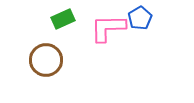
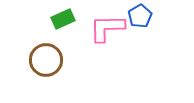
blue pentagon: moved 2 px up
pink L-shape: moved 1 px left
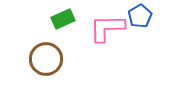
brown circle: moved 1 px up
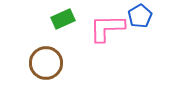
brown circle: moved 4 px down
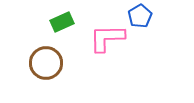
green rectangle: moved 1 px left, 3 px down
pink L-shape: moved 10 px down
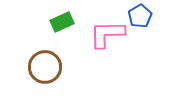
pink L-shape: moved 4 px up
brown circle: moved 1 px left, 4 px down
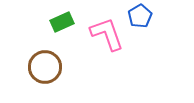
pink L-shape: rotated 72 degrees clockwise
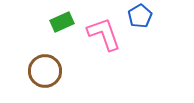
pink L-shape: moved 3 px left
brown circle: moved 4 px down
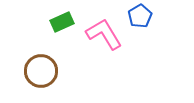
pink L-shape: rotated 12 degrees counterclockwise
brown circle: moved 4 px left
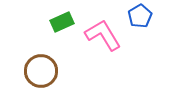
pink L-shape: moved 1 px left, 1 px down
